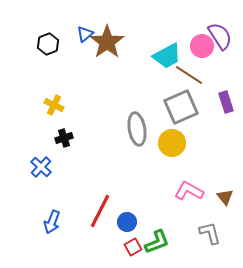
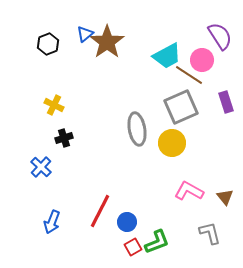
pink circle: moved 14 px down
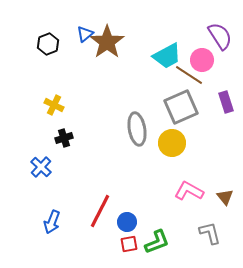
red square: moved 4 px left, 3 px up; rotated 18 degrees clockwise
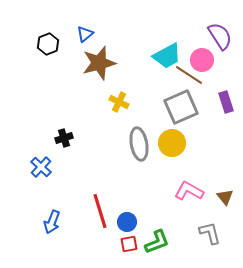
brown star: moved 8 px left, 21 px down; rotated 20 degrees clockwise
yellow cross: moved 65 px right, 3 px up
gray ellipse: moved 2 px right, 15 px down
red line: rotated 44 degrees counterclockwise
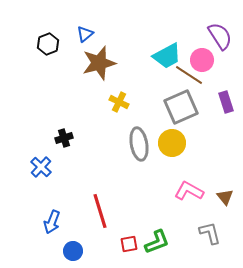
blue circle: moved 54 px left, 29 px down
